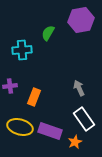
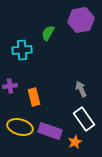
gray arrow: moved 2 px right, 1 px down
orange rectangle: rotated 36 degrees counterclockwise
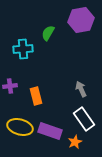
cyan cross: moved 1 px right, 1 px up
orange rectangle: moved 2 px right, 1 px up
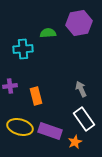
purple hexagon: moved 2 px left, 3 px down
green semicircle: rotated 56 degrees clockwise
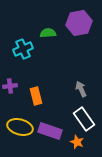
cyan cross: rotated 18 degrees counterclockwise
orange star: moved 2 px right; rotated 24 degrees counterclockwise
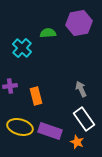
cyan cross: moved 1 px left, 1 px up; rotated 24 degrees counterclockwise
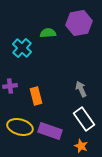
orange star: moved 4 px right, 4 px down
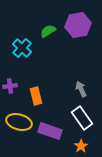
purple hexagon: moved 1 px left, 2 px down
green semicircle: moved 2 px up; rotated 28 degrees counterclockwise
white rectangle: moved 2 px left, 1 px up
yellow ellipse: moved 1 px left, 5 px up
orange star: rotated 16 degrees clockwise
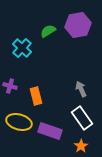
purple cross: rotated 24 degrees clockwise
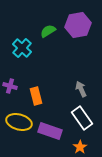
orange star: moved 1 px left, 1 px down
